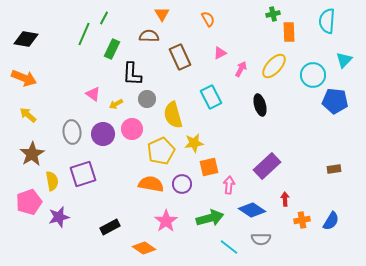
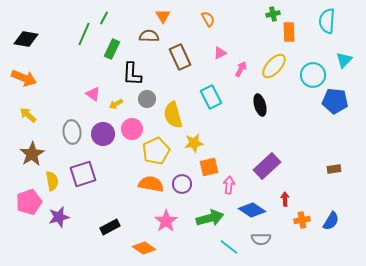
orange triangle at (162, 14): moved 1 px right, 2 px down
yellow pentagon at (161, 151): moved 5 px left
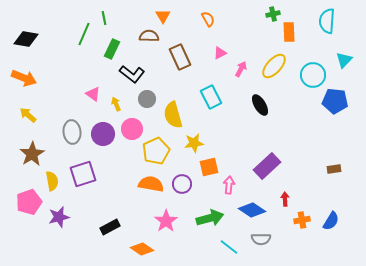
green line at (104, 18): rotated 40 degrees counterclockwise
black L-shape at (132, 74): rotated 55 degrees counterclockwise
yellow arrow at (116, 104): rotated 96 degrees clockwise
black ellipse at (260, 105): rotated 15 degrees counterclockwise
orange diamond at (144, 248): moved 2 px left, 1 px down
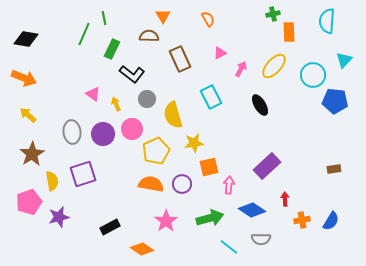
brown rectangle at (180, 57): moved 2 px down
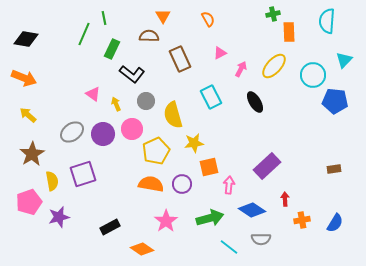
gray circle at (147, 99): moved 1 px left, 2 px down
black ellipse at (260, 105): moved 5 px left, 3 px up
gray ellipse at (72, 132): rotated 60 degrees clockwise
blue semicircle at (331, 221): moved 4 px right, 2 px down
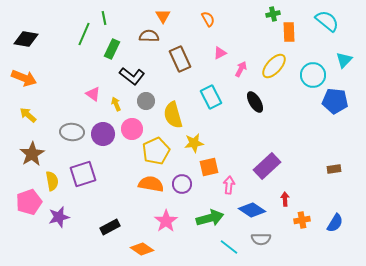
cyan semicircle at (327, 21): rotated 125 degrees clockwise
black L-shape at (132, 74): moved 2 px down
gray ellipse at (72, 132): rotated 40 degrees clockwise
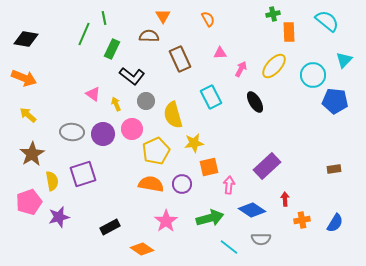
pink triangle at (220, 53): rotated 24 degrees clockwise
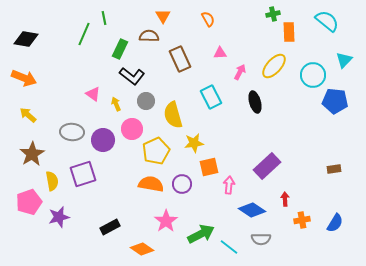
green rectangle at (112, 49): moved 8 px right
pink arrow at (241, 69): moved 1 px left, 3 px down
black ellipse at (255, 102): rotated 15 degrees clockwise
purple circle at (103, 134): moved 6 px down
green arrow at (210, 218): moved 9 px left, 16 px down; rotated 12 degrees counterclockwise
